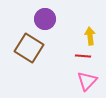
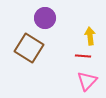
purple circle: moved 1 px up
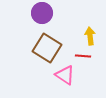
purple circle: moved 3 px left, 5 px up
brown square: moved 18 px right
pink triangle: moved 22 px left, 6 px up; rotated 40 degrees counterclockwise
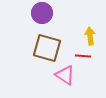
brown square: rotated 16 degrees counterclockwise
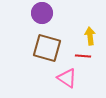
pink triangle: moved 2 px right, 3 px down
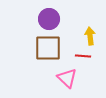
purple circle: moved 7 px right, 6 px down
brown square: moved 1 px right; rotated 16 degrees counterclockwise
pink triangle: rotated 10 degrees clockwise
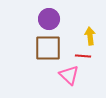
pink triangle: moved 2 px right, 3 px up
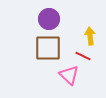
red line: rotated 21 degrees clockwise
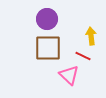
purple circle: moved 2 px left
yellow arrow: moved 1 px right
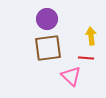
brown square: rotated 8 degrees counterclockwise
red line: moved 3 px right, 2 px down; rotated 21 degrees counterclockwise
pink triangle: moved 2 px right, 1 px down
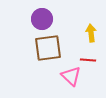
purple circle: moved 5 px left
yellow arrow: moved 3 px up
red line: moved 2 px right, 2 px down
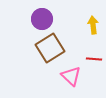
yellow arrow: moved 2 px right, 8 px up
brown square: moved 2 px right; rotated 24 degrees counterclockwise
red line: moved 6 px right, 1 px up
